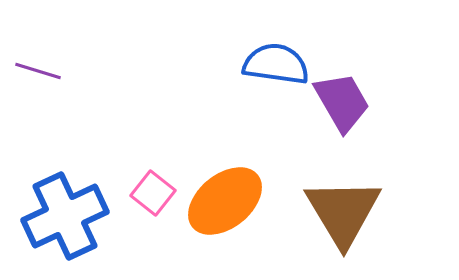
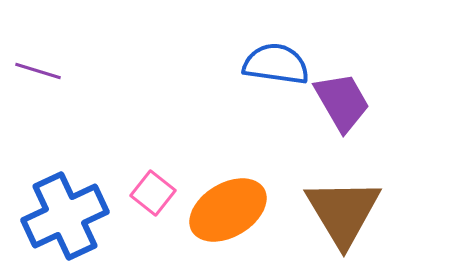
orange ellipse: moved 3 px right, 9 px down; rotated 8 degrees clockwise
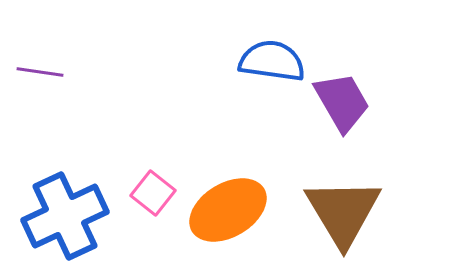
blue semicircle: moved 4 px left, 3 px up
purple line: moved 2 px right, 1 px down; rotated 9 degrees counterclockwise
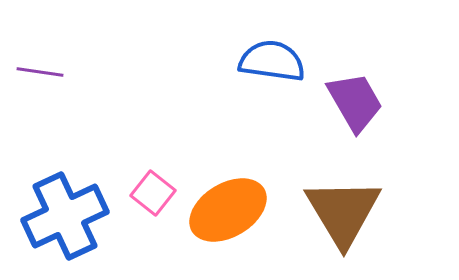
purple trapezoid: moved 13 px right
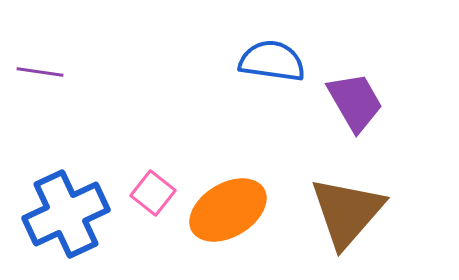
brown triangle: moved 4 px right; rotated 12 degrees clockwise
blue cross: moved 1 px right, 2 px up
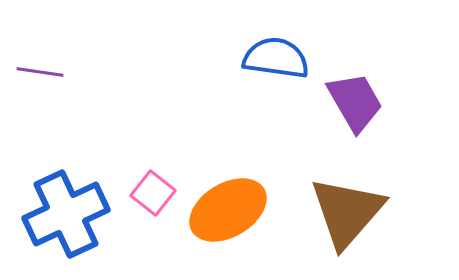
blue semicircle: moved 4 px right, 3 px up
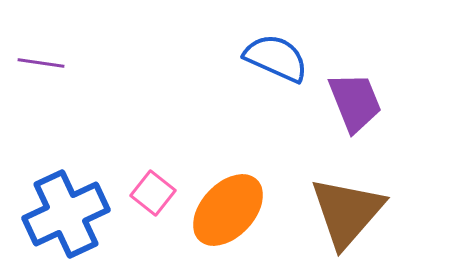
blue semicircle: rotated 16 degrees clockwise
purple line: moved 1 px right, 9 px up
purple trapezoid: rotated 8 degrees clockwise
orange ellipse: rotated 16 degrees counterclockwise
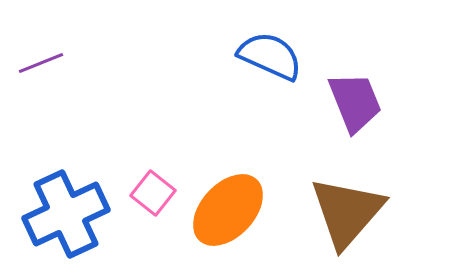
blue semicircle: moved 6 px left, 2 px up
purple line: rotated 30 degrees counterclockwise
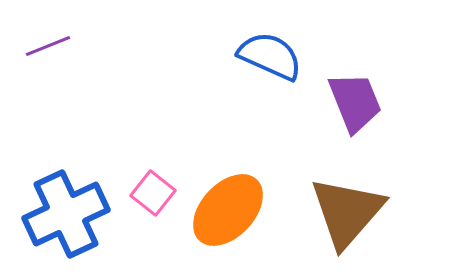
purple line: moved 7 px right, 17 px up
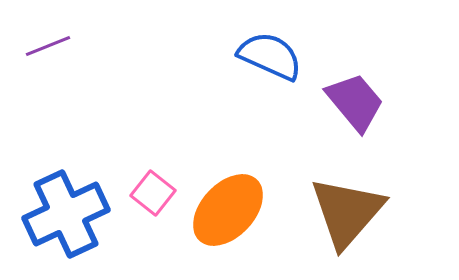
purple trapezoid: rotated 18 degrees counterclockwise
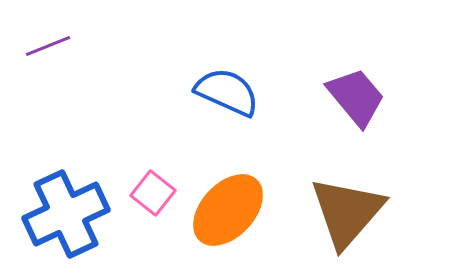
blue semicircle: moved 43 px left, 36 px down
purple trapezoid: moved 1 px right, 5 px up
